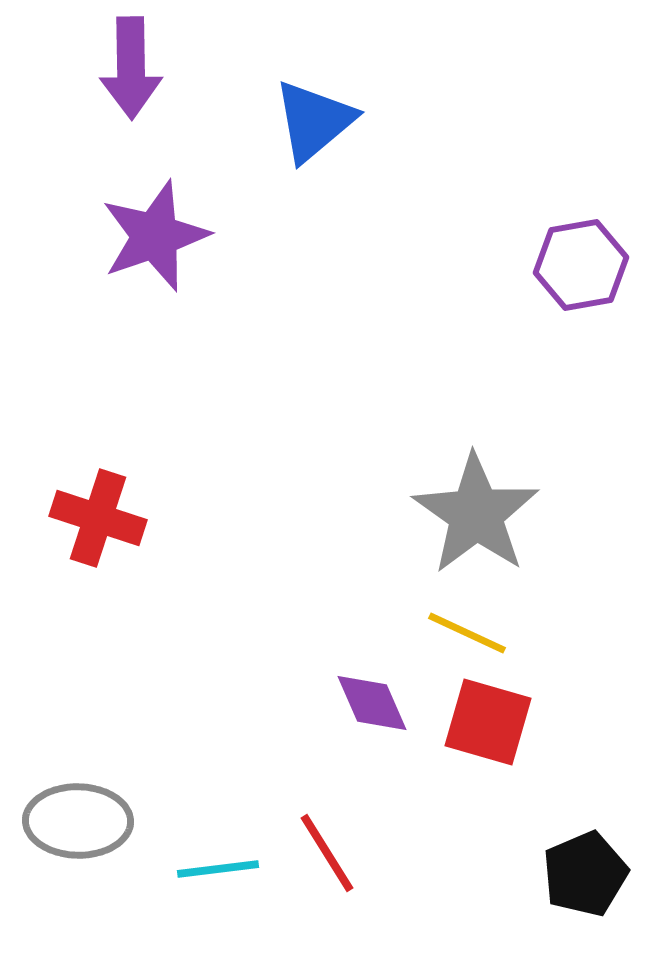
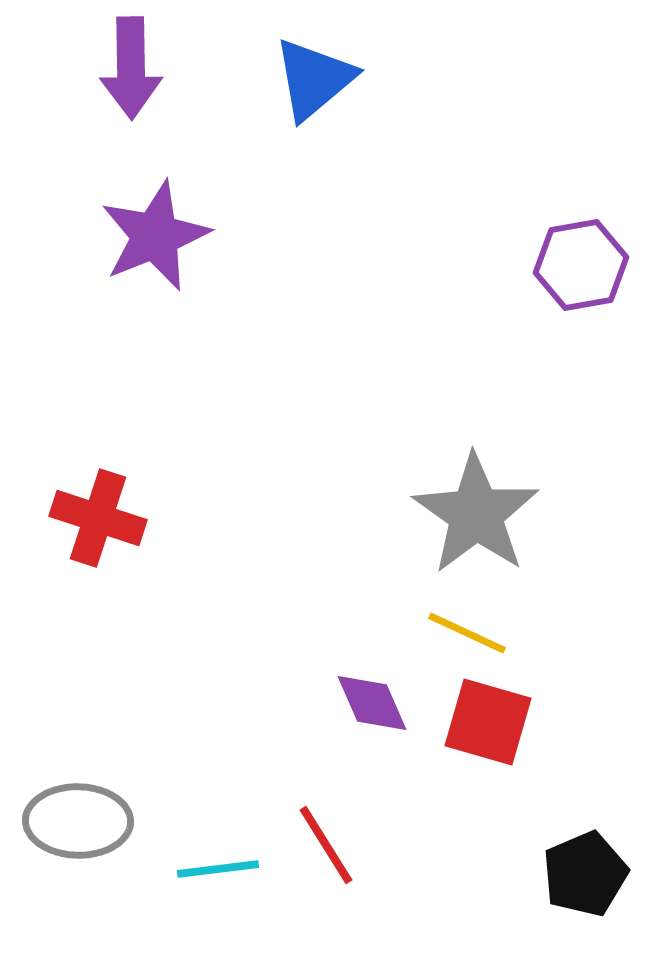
blue triangle: moved 42 px up
purple star: rotated 3 degrees counterclockwise
red line: moved 1 px left, 8 px up
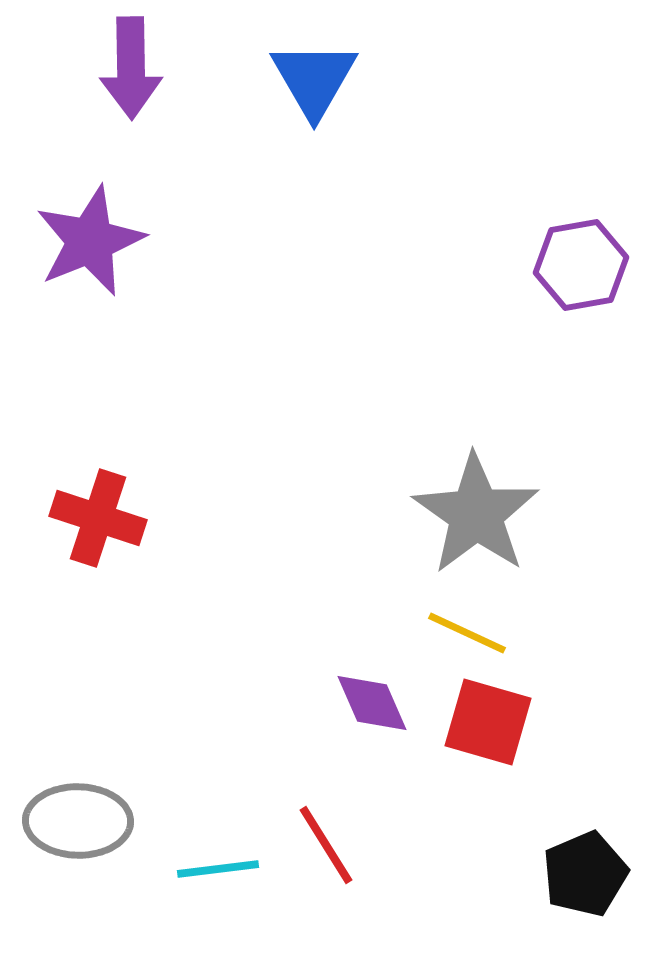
blue triangle: rotated 20 degrees counterclockwise
purple star: moved 65 px left, 5 px down
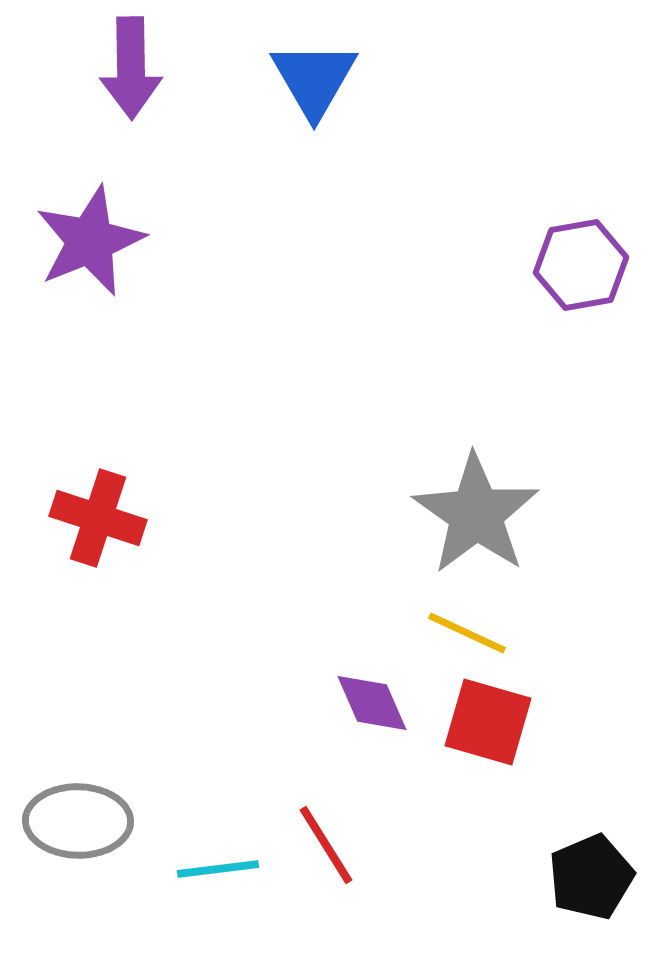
black pentagon: moved 6 px right, 3 px down
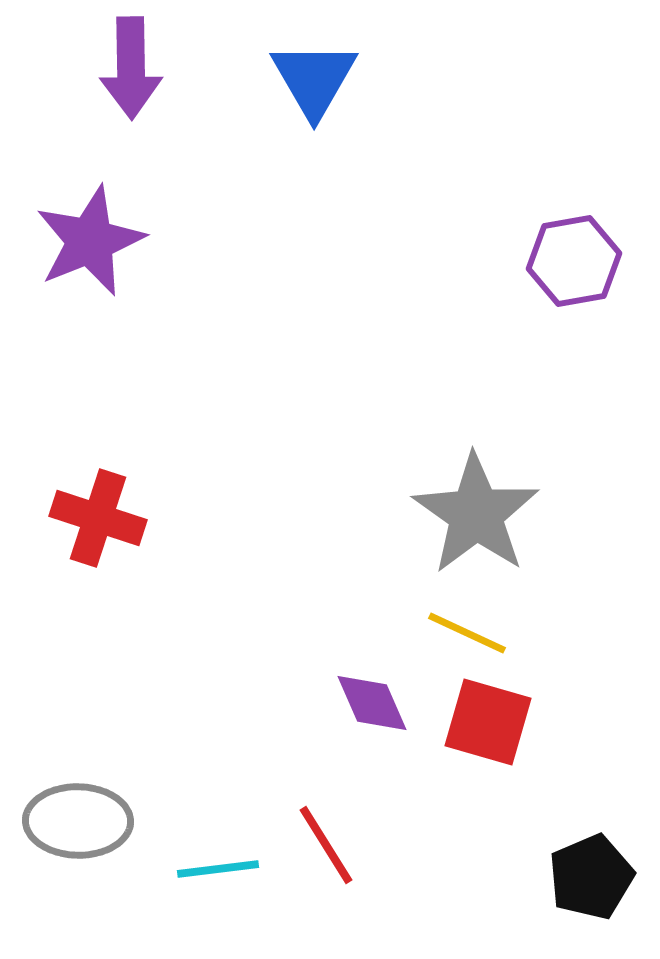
purple hexagon: moved 7 px left, 4 px up
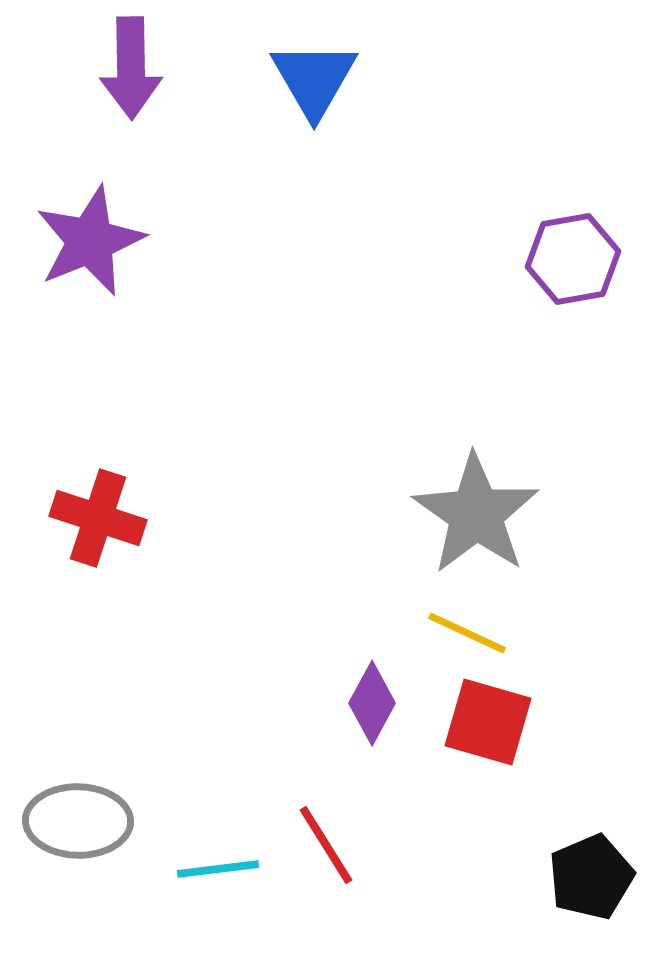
purple hexagon: moved 1 px left, 2 px up
purple diamond: rotated 52 degrees clockwise
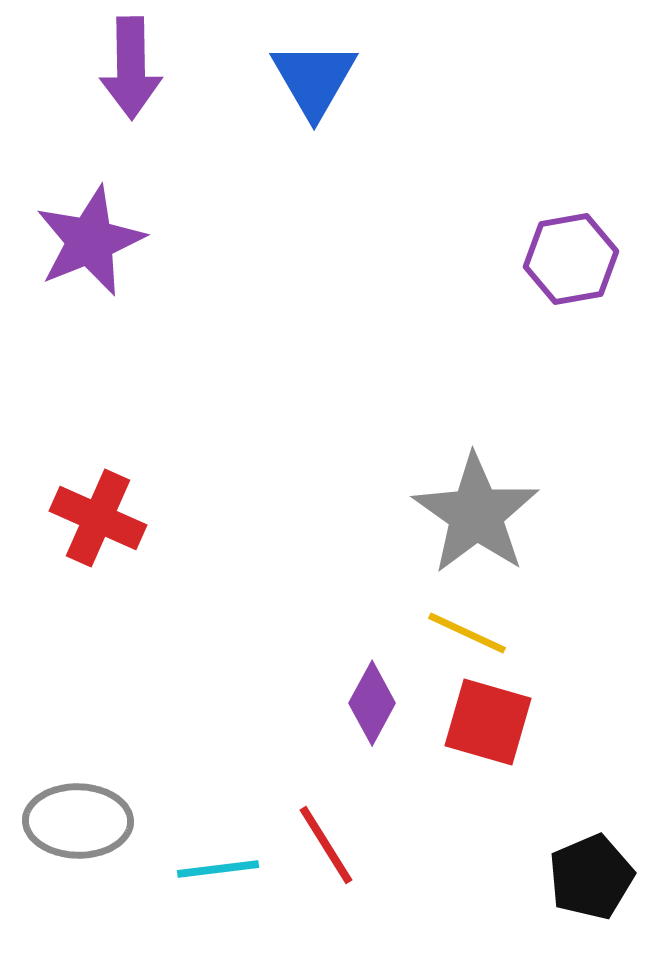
purple hexagon: moved 2 px left
red cross: rotated 6 degrees clockwise
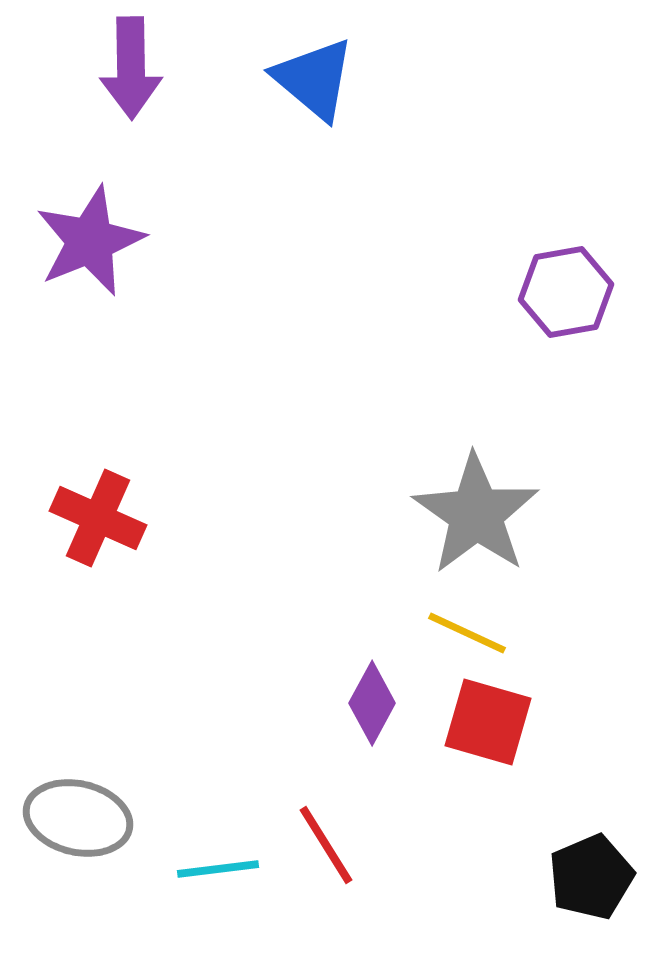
blue triangle: rotated 20 degrees counterclockwise
purple hexagon: moved 5 px left, 33 px down
gray ellipse: moved 3 px up; rotated 12 degrees clockwise
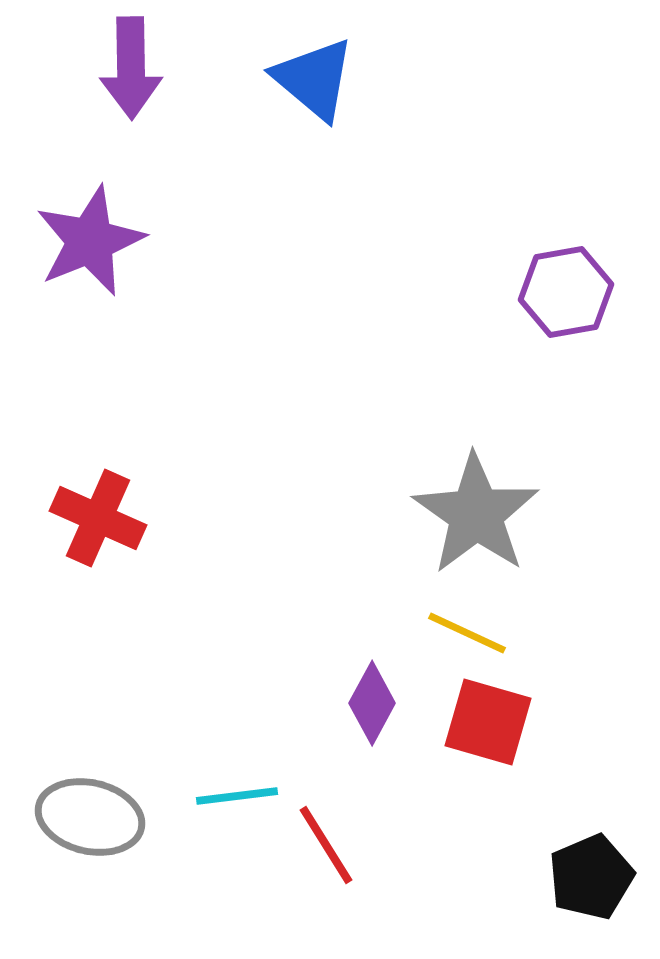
gray ellipse: moved 12 px right, 1 px up
cyan line: moved 19 px right, 73 px up
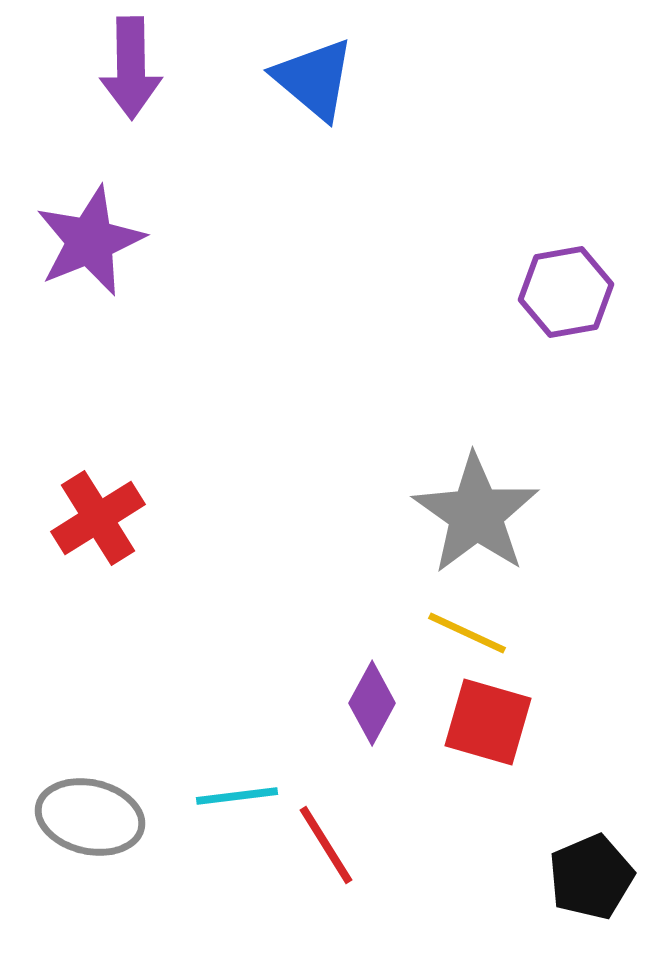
red cross: rotated 34 degrees clockwise
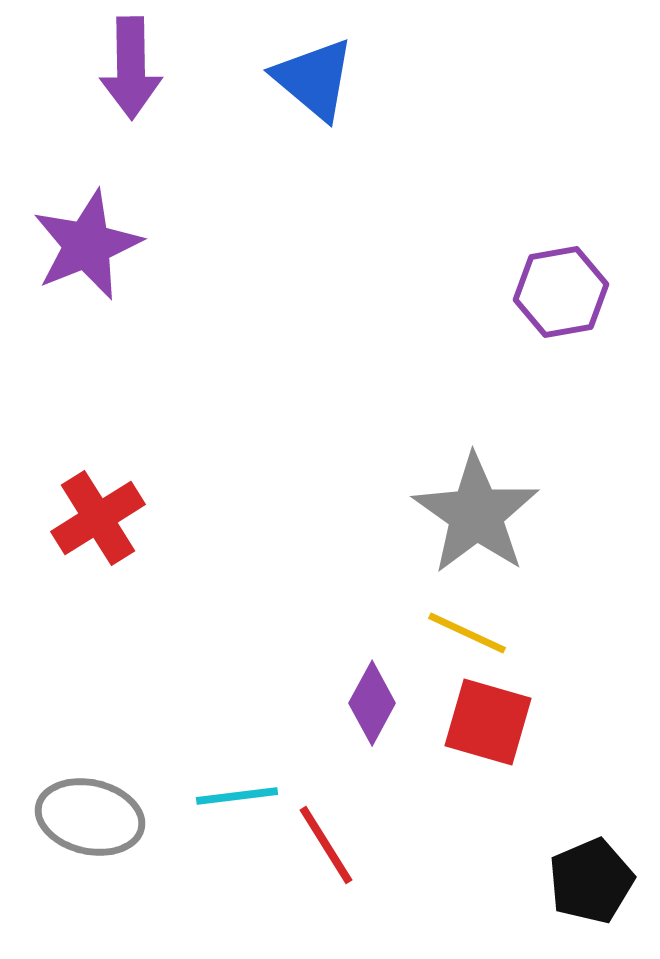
purple star: moved 3 px left, 4 px down
purple hexagon: moved 5 px left
black pentagon: moved 4 px down
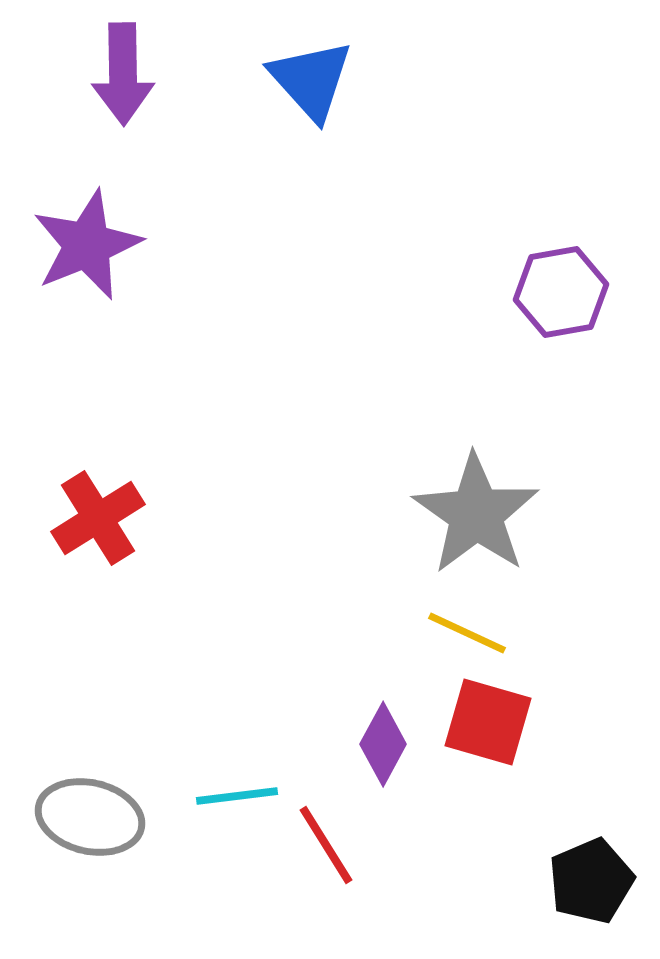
purple arrow: moved 8 px left, 6 px down
blue triangle: moved 3 px left, 1 px down; rotated 8 degrees clockwise
purple diamond: moved 11 px right, 41 px down
